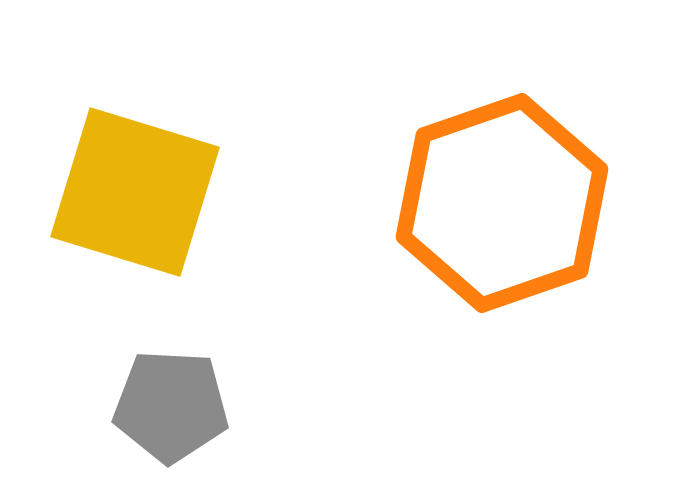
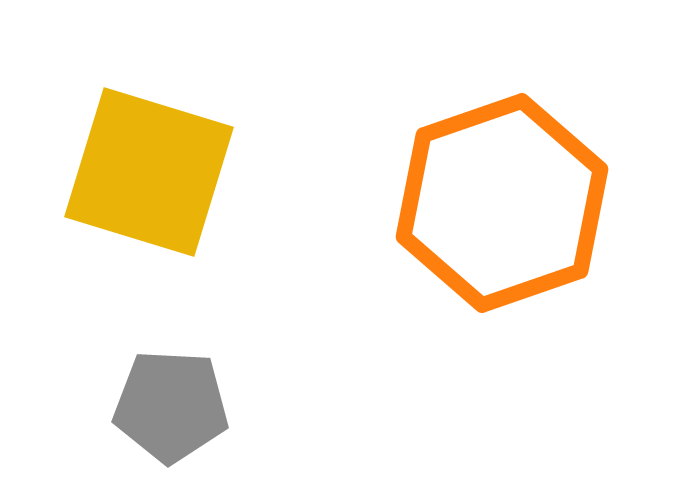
yellow square: moved 14 px right, 20 px up
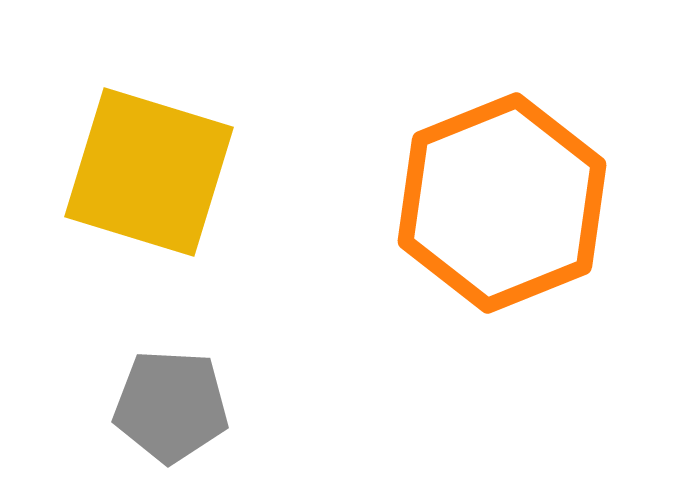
orange hexagon: rotated 3 degrees counterclockwise
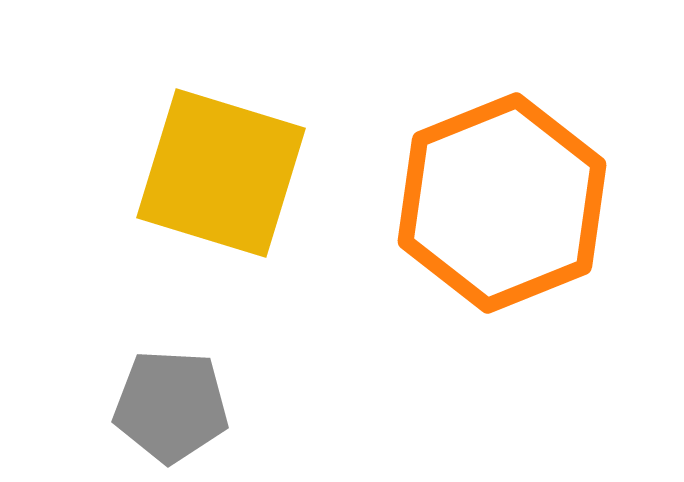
yellow square: moved 72 px right, 1 px down
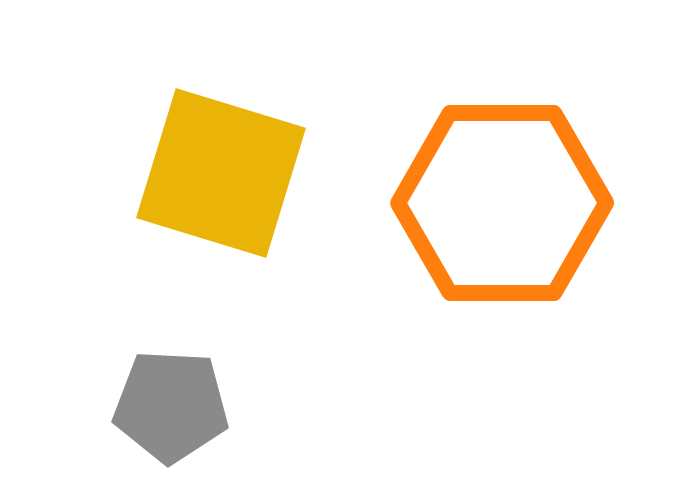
orange hexagon: rotated 22 degrees clockwise
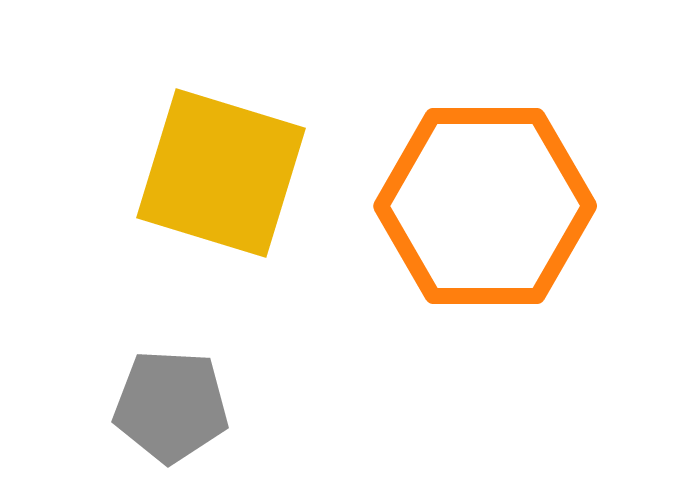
orange hexagon: moved 17 px left, 3 px down
